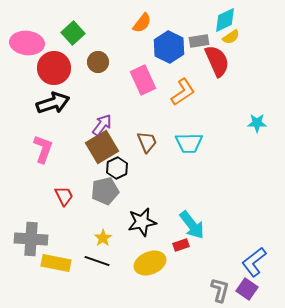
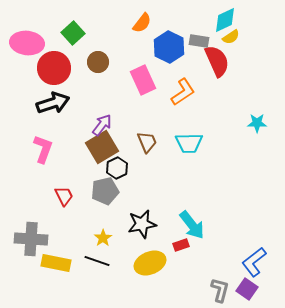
gray rectangle: rotated 18 degrees clockwise
black star: moved 2 px down
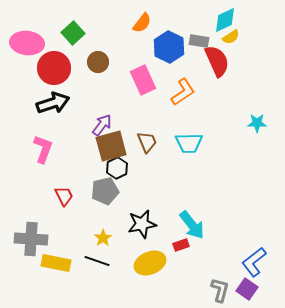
brown square: moved 9 px right, 1 px up; rotated 16 degrees clockwise
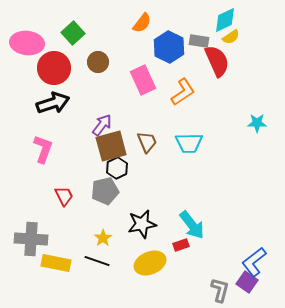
purple square: moved 7 px up
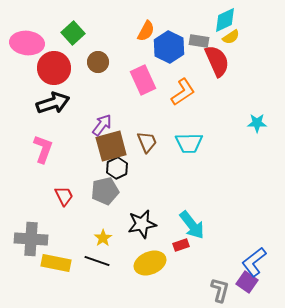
orange semicircle: moved 4 px right, 8 px down; rotated 10 degrees counterclockwise
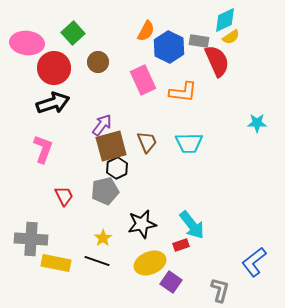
orange L-shape: rotated 40 degrees clockwise
purple square: moved 76 px left
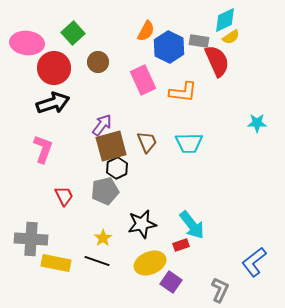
gray L-shape: rotated 10 degrees clockwise
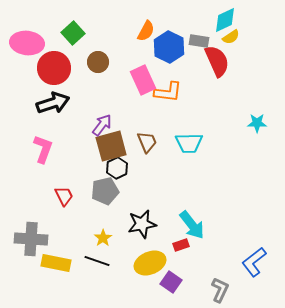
orange L-shape: moved 15 px left
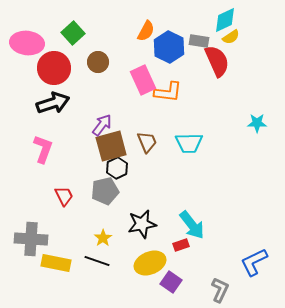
blue L-shape: rotated 12 degrees clockwise
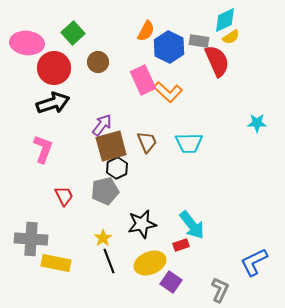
orange L-shape: rotated 36 degrees clockwise
black line: moved 12 px right; rotated 50 degrees clockwise
